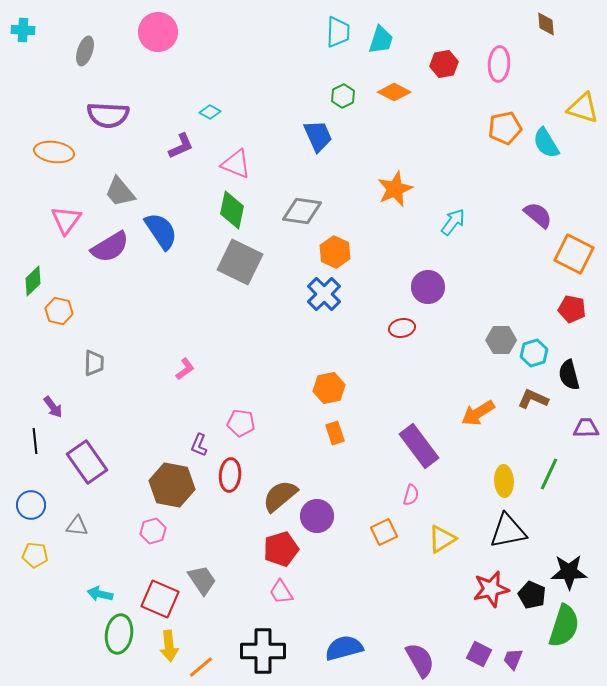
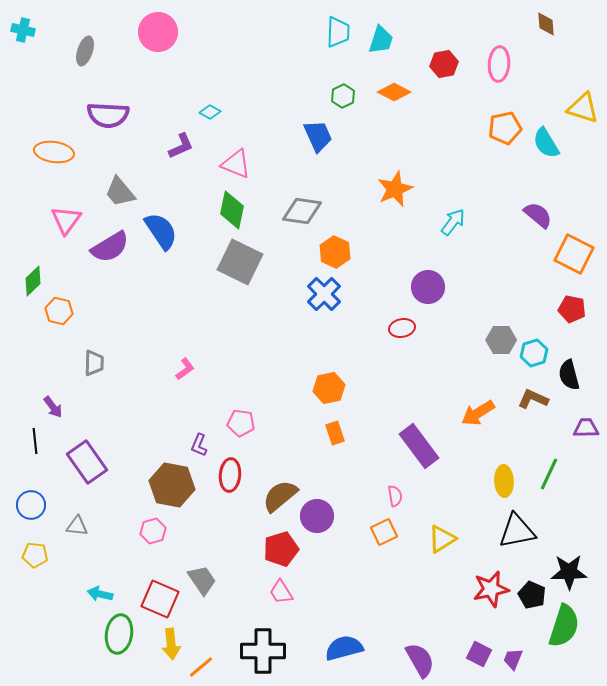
cyan cross at (23, 30): rotated 10 degrees clockwise
pink semicircle at (411, 495): moved 16 px left, 1 px down; rotated 25 degrees counterclockwise
black triangle at (508, 531): moved 9 px right
yellow arrow at (169, 646): moved 2 px right, 2 px up
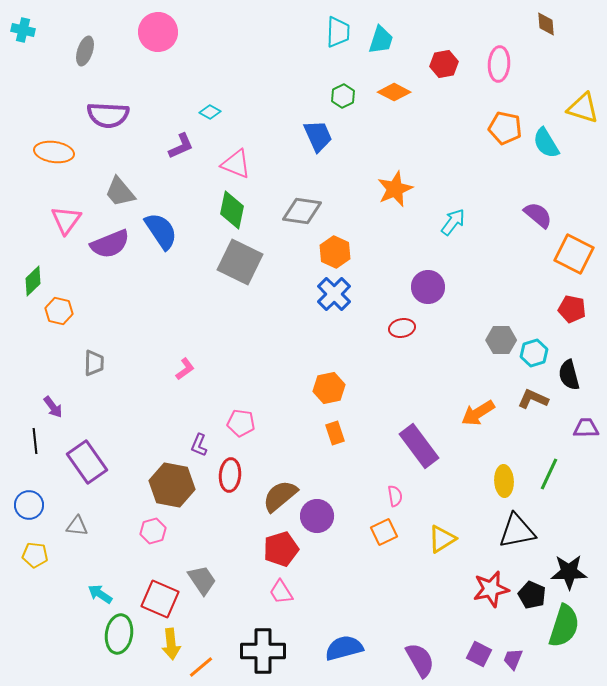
orange pentagon at (505, 128): rotated 24 degrees clockwise
purple semicircle at (110, 247): moved 3 px up; rotated 9 degrees clockwise
blue cross at (324, 294): moved 10 px right
blue circle at (31, 505): moved 2 px left
cyan arrow at (100, 594): rotated 20 degrees clockwise
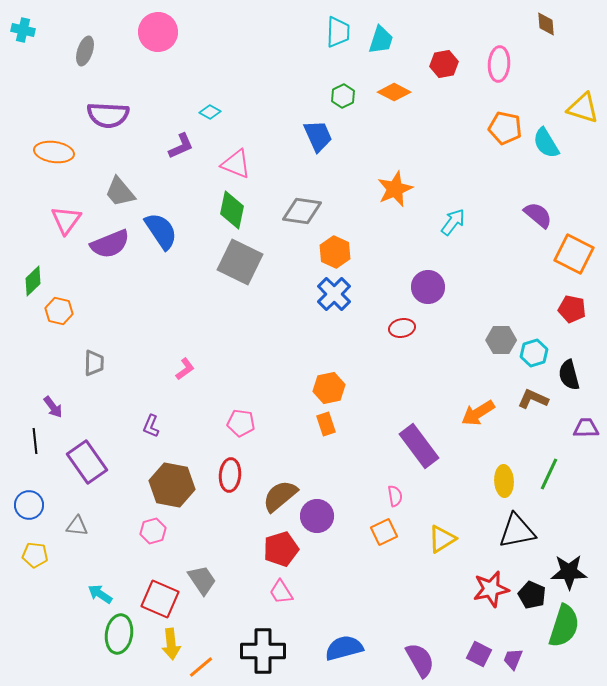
orange rectangle at (335, 433): moved 9 px left, 9 px up
purple L-shape at (199, 445): moved 48 px left, 19 px up
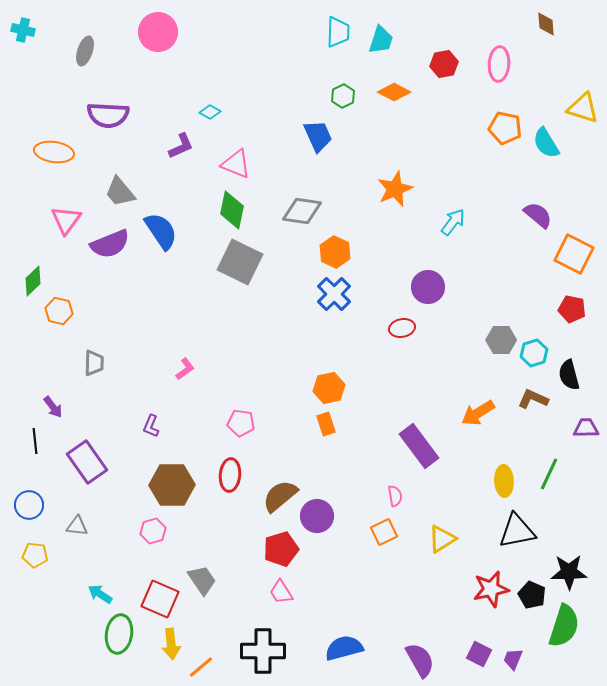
brown hexagon at (172, 485): rotated 12 degrees counterclockwise
